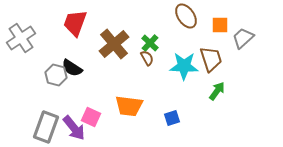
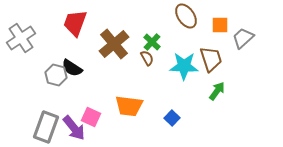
green cross: moved 2 px right, 1 px up
blue square: rotated 28 degrees counterclockwise
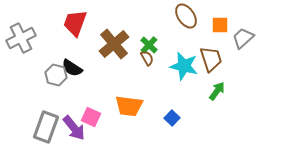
gray cross: rotated 8 degrees clockwise
green cross: moved 3 px left, 3 px down
cyan star: rotated 12 degrees clockwise
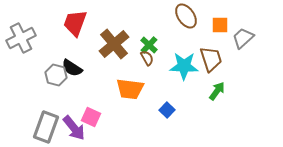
cyan star: rotated 12 degrees counterclockwise
orange trapezoid: moved 1 px right, 17 px up
blue square: moved 5 px left, 8 px up
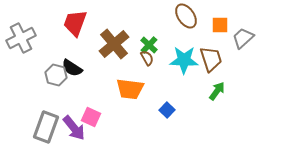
cyan star: moved 6 px up
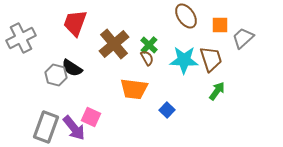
orange trapezoid: moved 4 px right
